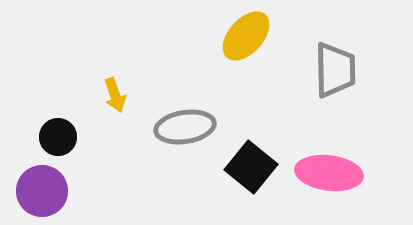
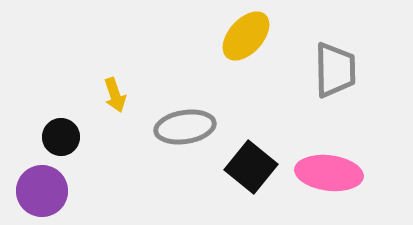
black circle: moved 3 px right
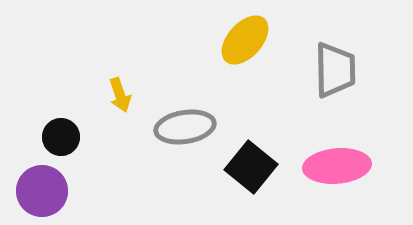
yellow ellipse: moved 1 px left, 4 px down
yellow arrow: moved 5 px right
pink ellipse: moved 8 px right, 7 px up; rotated 12 degrees counterclockwise
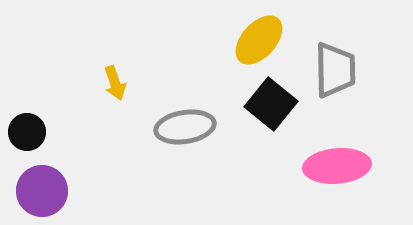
yellow ellipse: moved 14 px right
yellow arrow: moved 5 px left, 12 px up
black circle: moved 34 px left, 5 px up
black square: moved 20 px right, 63 px up
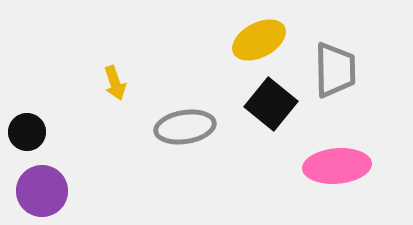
yellow ellipse: rotated 20 degrees clockwise
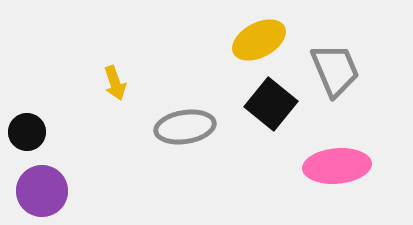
gray trapezoid: rotated 22 degrees counterclockwise
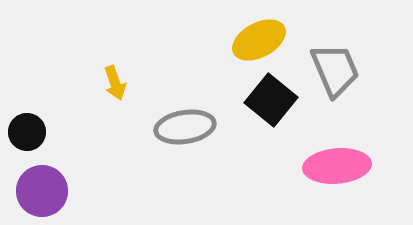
black square: moved 4 px up
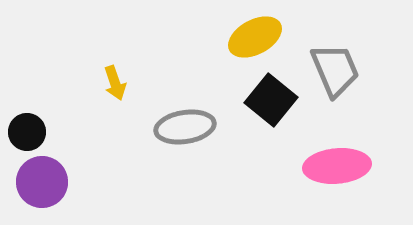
yellow ellipse: moved 4 px left, 3 px up
purple circle: moved 9 px up
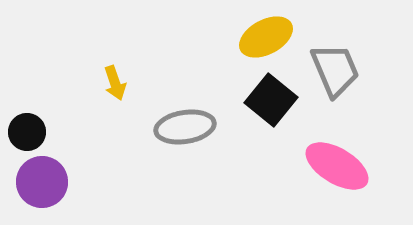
yellow ellipse: moved 11 px right
pink ellipse: rotated 36 degrees clockwise
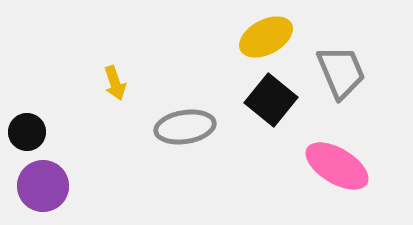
gray trapezoid: moved 6 px right, 2 px down
purple circle: moved 1 px right, 4 px down
